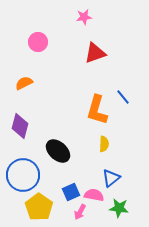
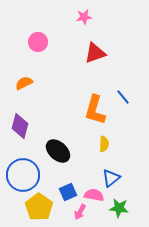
orange L-shape: moved 2 px left
blue square: moved 3 px left
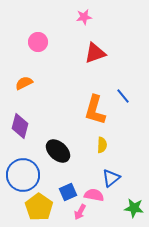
blue line: moved 1 px up
yellow semicircle: moved 2 px left, 1 px down
green star: moved 15 px right
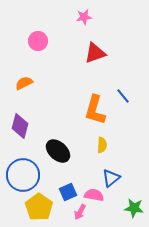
pink circle: moved 1 px up
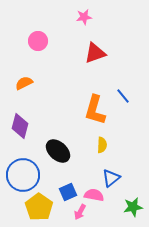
green star: moved 1 px left, 1 px up; rotated 18 degrees counterclockwise
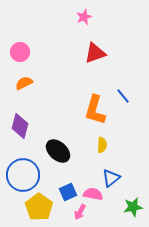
pink star: rotated 14 degrees counterclockwise
pink circle: moved 18 px left, 11 px down
pink semicircle: moved 1 px left, 1 px up
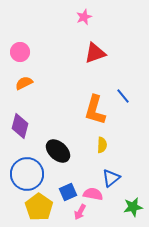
blue circle: moved 4 px right, 1 px up
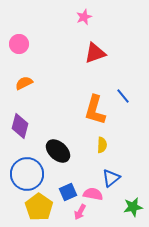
pink circle: moved 1 px left, 8 px up
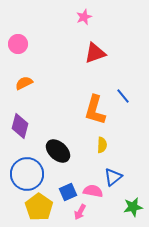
pink circle: moved 1 px left
blue triangle: moved 2 px right, 1 px up
pink semicircle: moved 3 px up
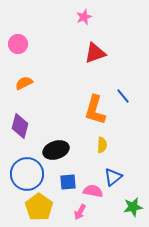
black ellipse: moved 2 px left, 1 px up; rotated 60 degrees counterclockwise
blue square: moved 10 px up; rotated 18 degrees clockwise
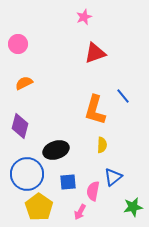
pink semicircle: rotated 90 degrees counterclockwise
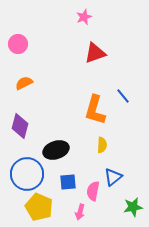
yellow pentagon: rotated 12 degrees counterclockwise
pink arrow: rotated 14 degrees counterclockwise
